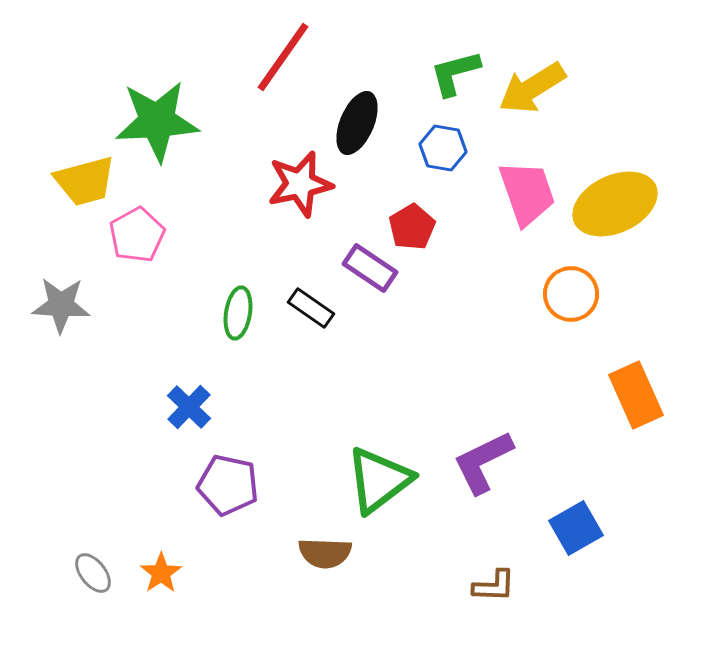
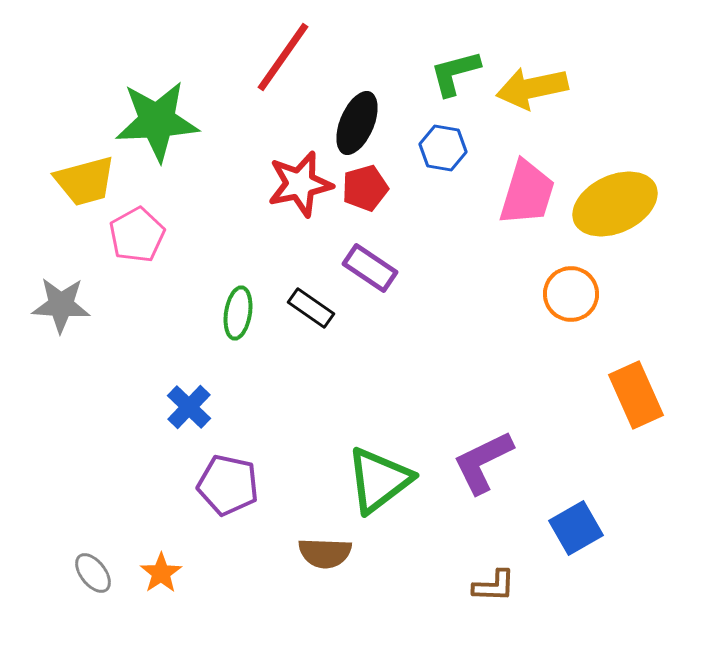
yellow arrow: rotated 20 degrees clockwise
pink trapezoid: rotated 36 degrees clockwise
red pentagon: moved 47 px left, 39 px up; rotated 15 degrees clockwise
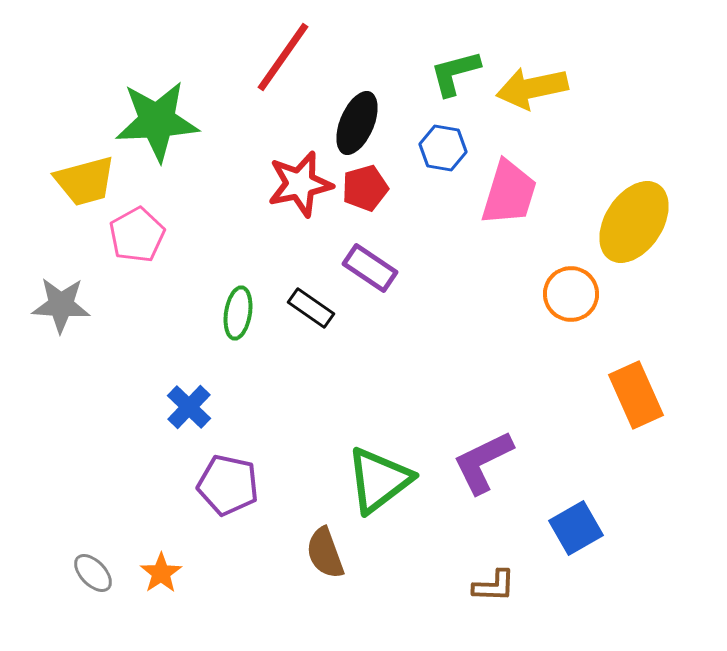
pink trapezoid: moved 18 px left
yellow ellipse: moved 19 px right, 18 px down; rotated 32 degrees counterclockwise
brown semicircle: rotated 68 degrees clockwise
gray ellipse: rotated 6 degrees counterclockwise
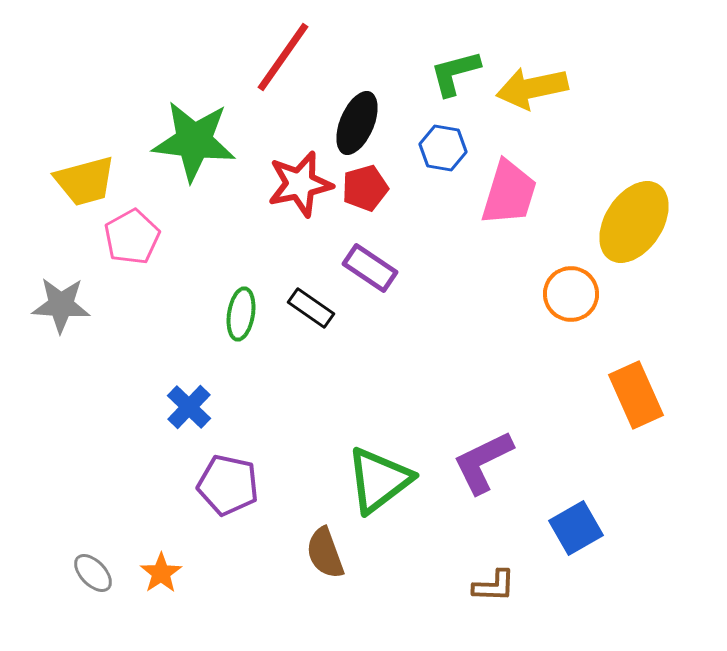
green star: moved 37 px right, 20 px down; rotated 10 degrees clockwise
pink pentagon: moved 5 px left, 2 px down
green ellipse: moved 3 px right, 1 px down
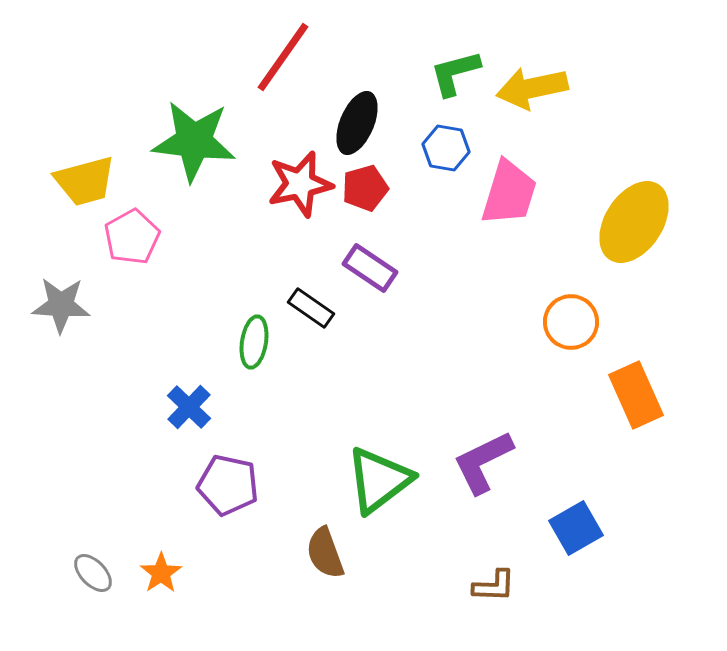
blue hexagon: moved 3 px right
orange circle: moved 28 px down
green ellipse: moved 13 px right, 28 px down
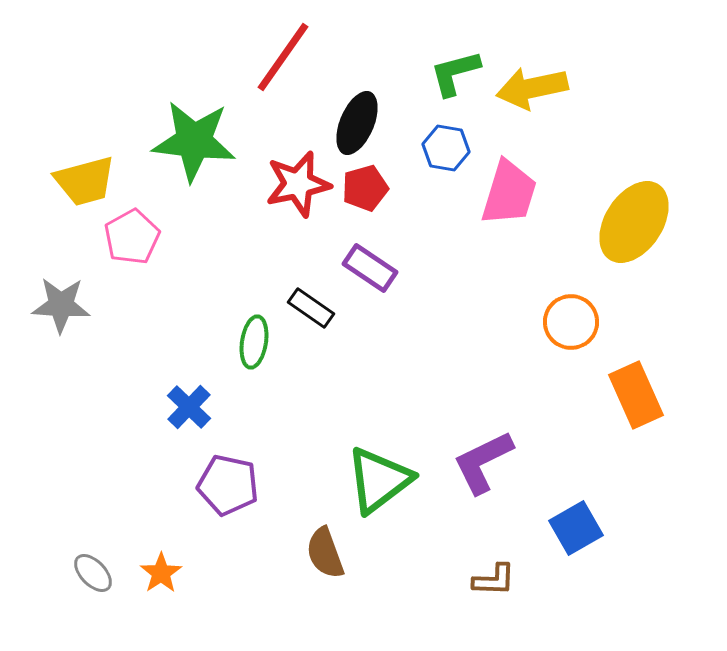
red star: moved 2 px left
brown L-shape: moved 6 px up
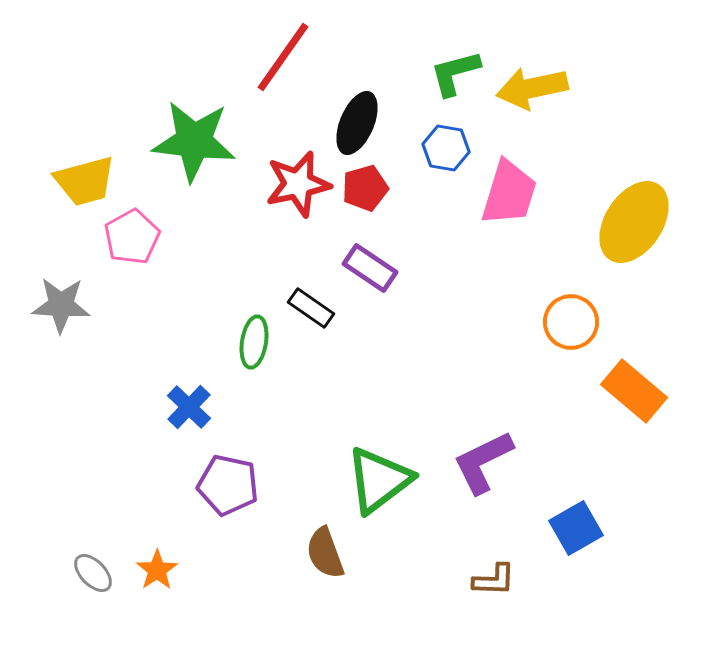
orange rectangle: moved 2 px left, 4 px up; rotated 26 degrees counterclockwise
orange star: moved 4 px left, 3 px up
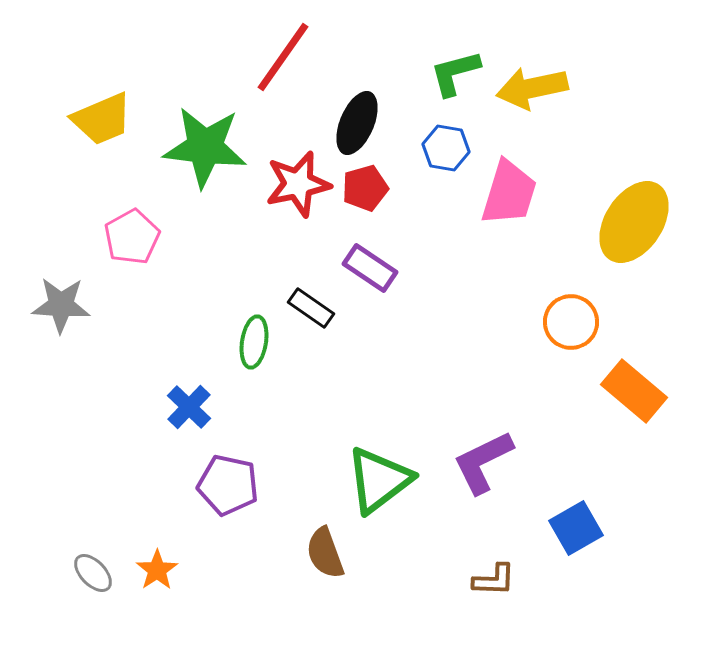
green star: moved 11 px right, 6 px down
yellow trapezoid: moved 17 px right, 62 px up; rotated 8 degrees counterclockwise
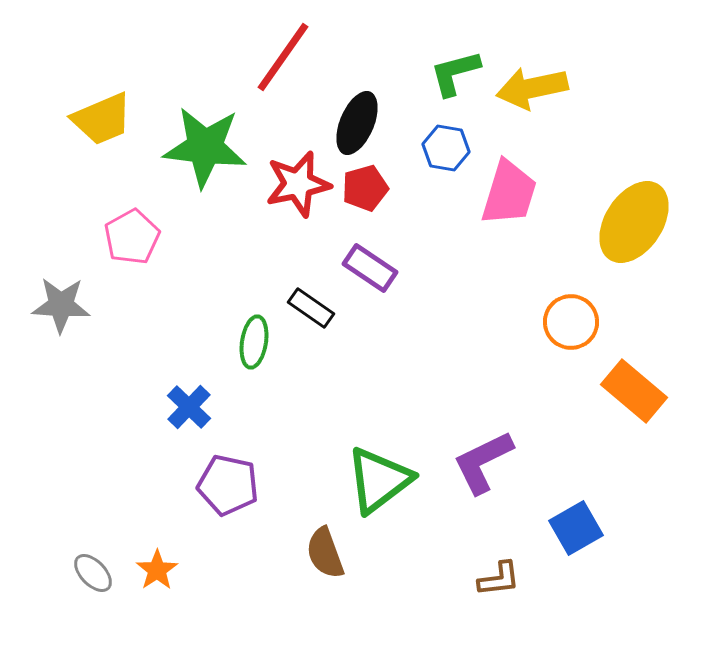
brown L-shape: moved 5 px right, 1 px up; rotated 9 degrees counterclockwise
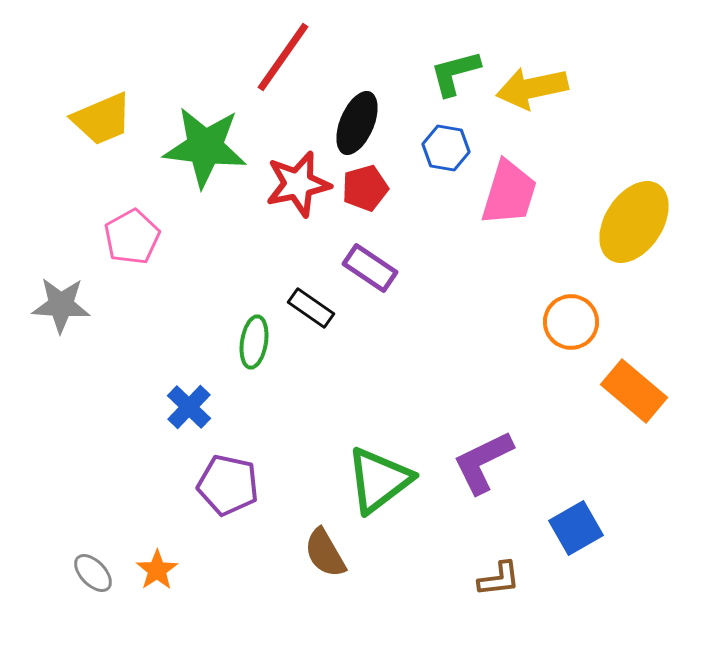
brown semicircle: rotated 10 degrees counterclockwise
